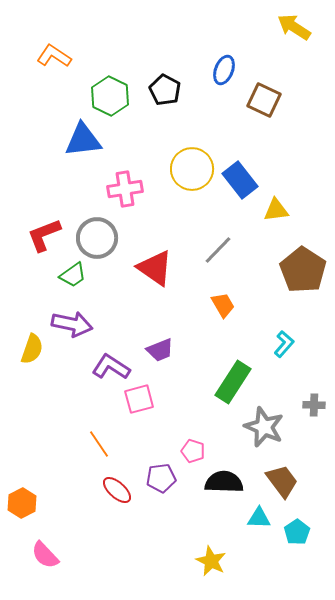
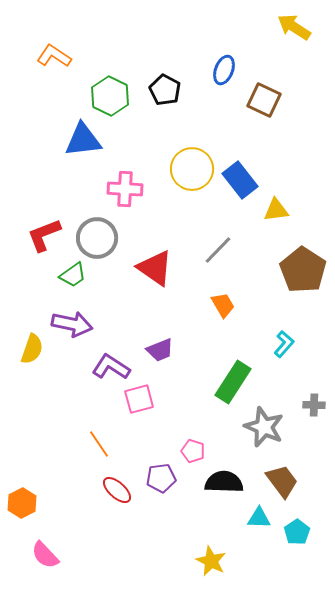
pink cross: rotated 12 degrees clockwise
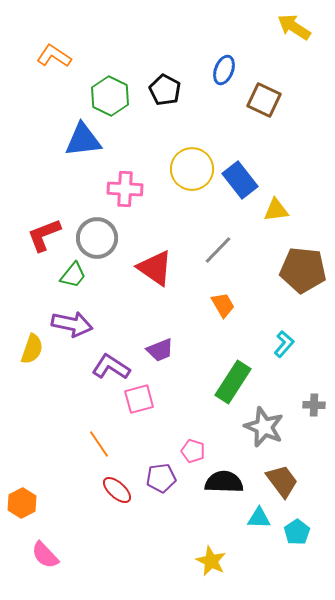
brown pentagon: rotated 27 degrees counterclockwise
green trapezoid: rotated 16 degrees counterclockwise
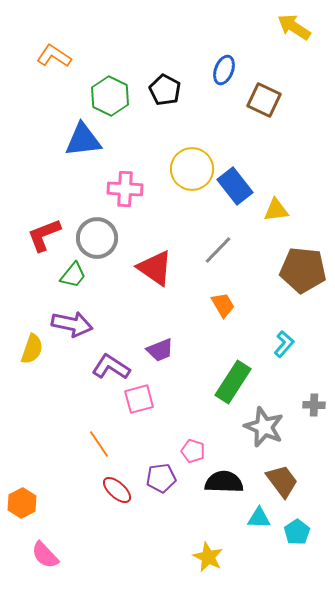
blue rectangle: moved 5 px left, 6 px down
yellow star: moved 3 px left, 4 px up
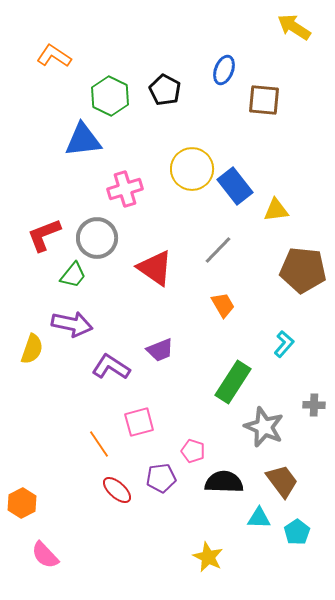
brown square: rotated 20 degrees counterclockwise
pink cross: rotated 20 degrees counterclockwise
pink square: moved 23 px down
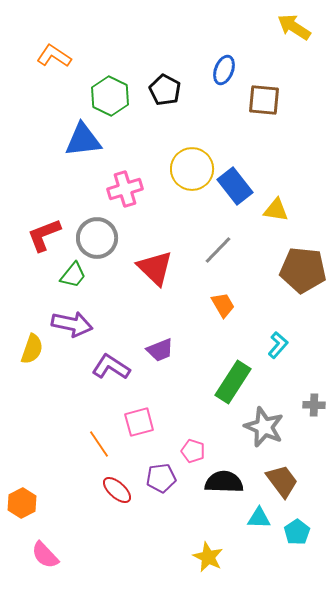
yellow triangle: rotated 16 degrees clockwise
red triangle: rotated 9 degrees clockwise
cyan L-shape: moved 6 px left, 1 px down
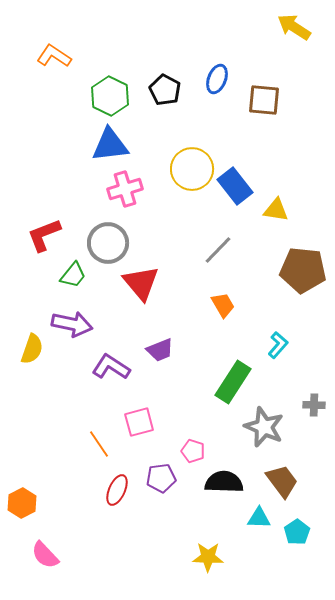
blue ellipse: moved 7 px left, 9 px down
blue triangle: moved 27 px right, 5 px down
gray circle: moved 11 px right, 5 px down
red triangle: moved 14 px left, 15 px down; rotated 6 degrees clockwise
red ellipse: rotated 72 degrees clockwise
yellow star: rotated 24 degrees counterclockwise
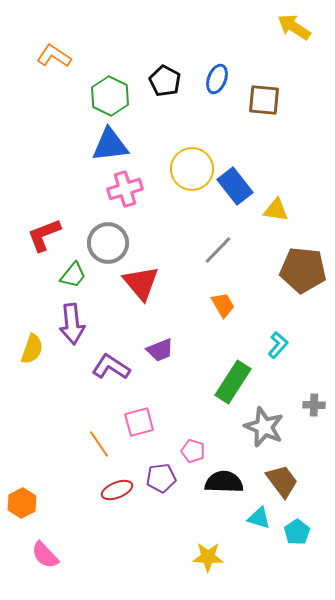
black pentagon: moved 9 px up
purple arrow: rotated 72 degrees clockwise
red ellipse: rotated 44 degrees clockwise
cyan triangle: rotated 15 degrees clockwise
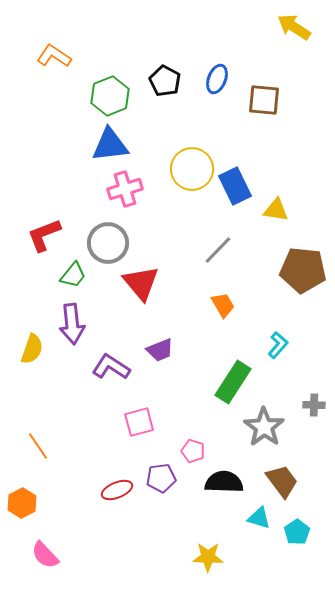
green hexagon: rotated 12 degrees clockwise
blue rectangle: rotated 12 degrees clockwise
gray star: rotated 12 degrees clockwise
orange line: moved 61 px left, 2 px down
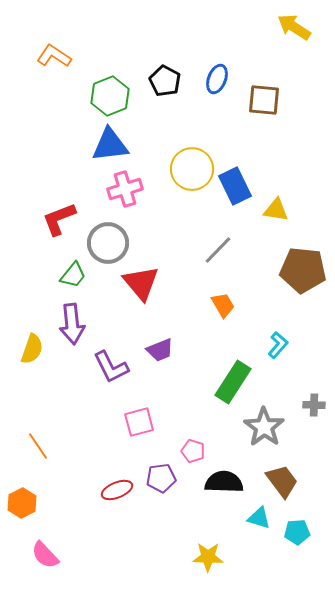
red L-shape: moved 15 px right, 16 px up
purple L-shape: rotated 150 degrees counterclockwise
cyan pentagon: rotated 30 degrees clockwise
